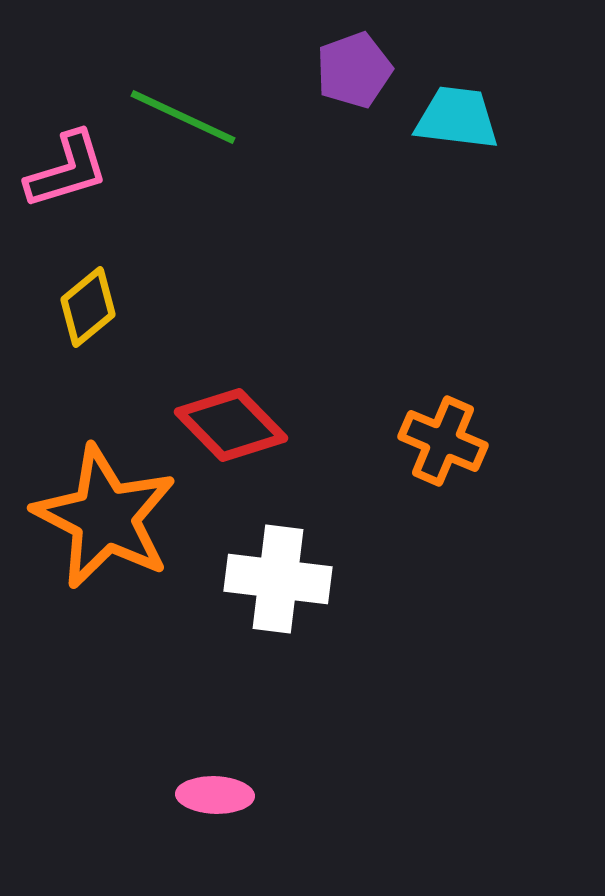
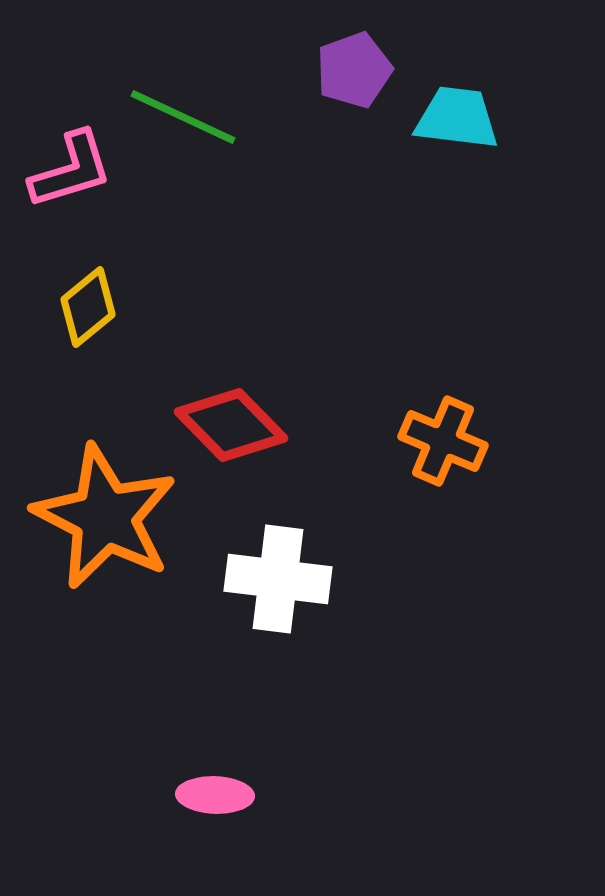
pink L-shape: moved 4 px right
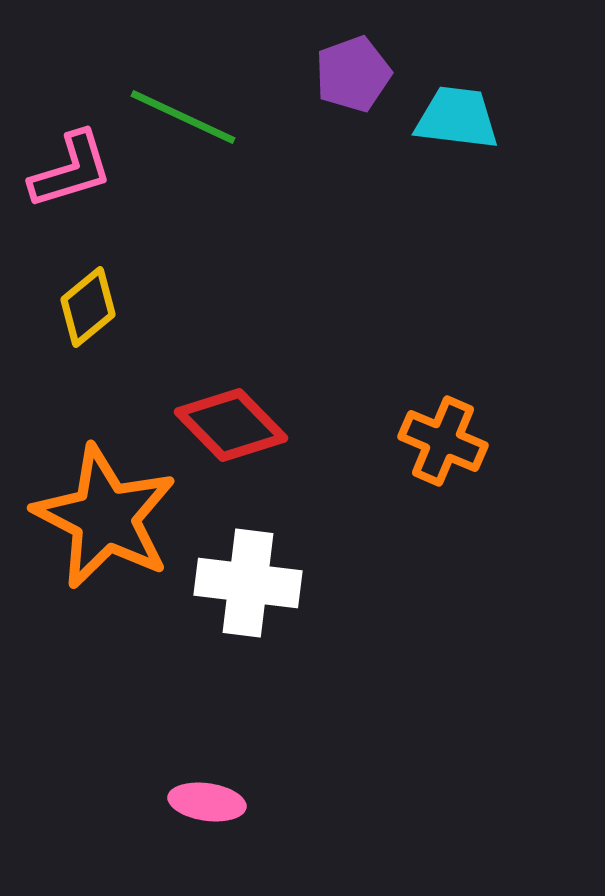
purple pentagon: moved 1 px left, 4 px down
white cross: moved 30 px left, 4 px down
pink ellipse: moved 8 px left, 7 px down; rotated 6 degrees clockwise
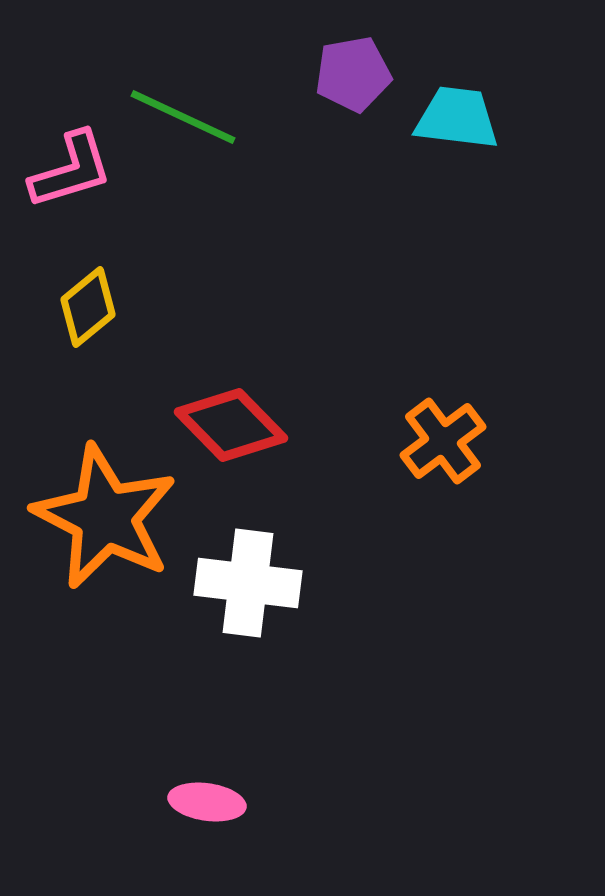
purple pentagon: rotated 10 degrees clockwise
orange cross: rotated 30 degrees clockwise
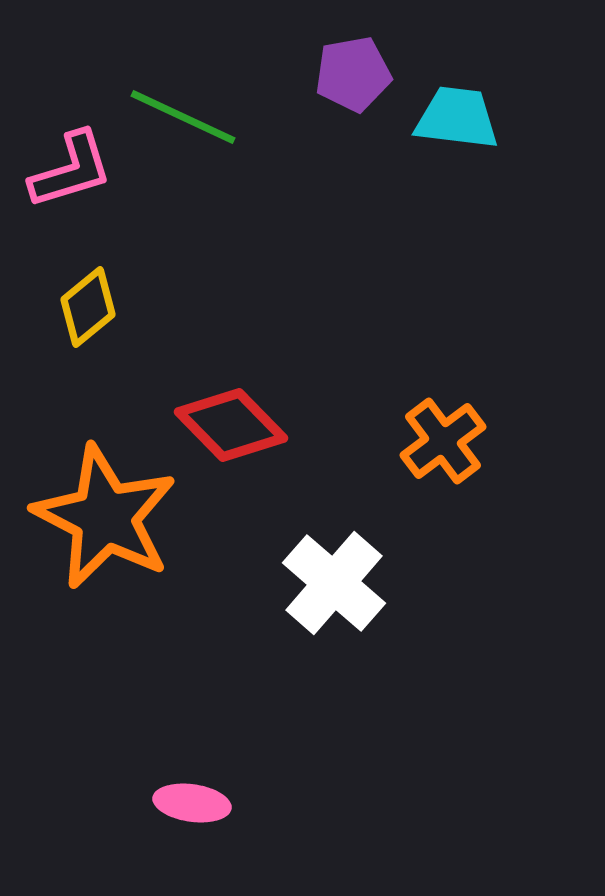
white cross: moved 86 px right; rotated 34 degrees clockwise
pink ellipse: moved 15 px left, 1 px down
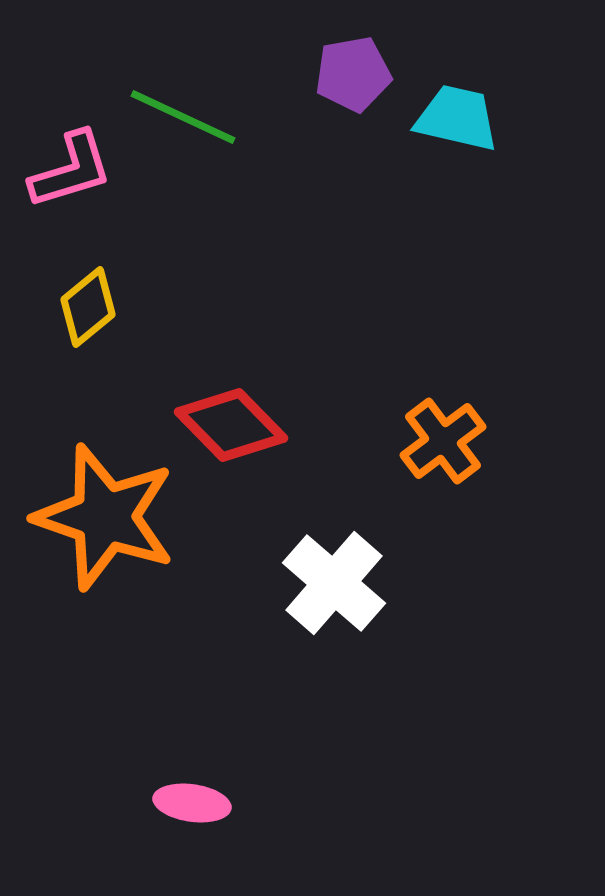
cyan trapezoid: rotated 6 degrees clockwise
orange star: rotated 8 degrees counterclockwise
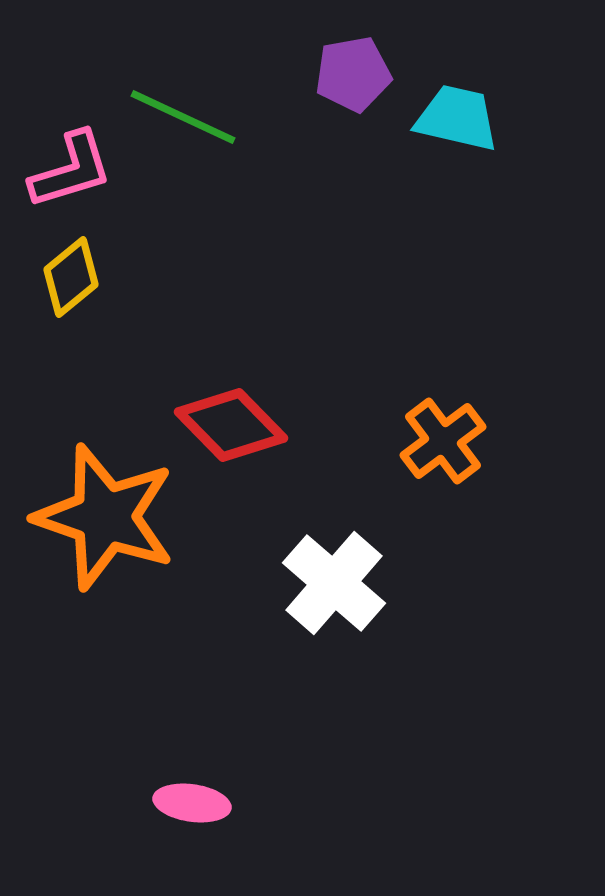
yellow diamond: moved 17 px left, 30 px up
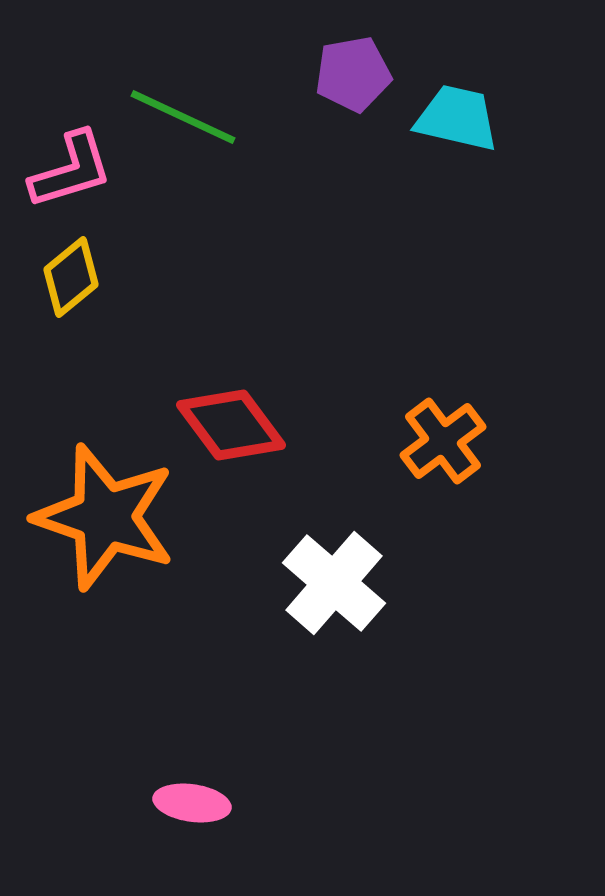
red diamond: rotated 8 degrees clockwise
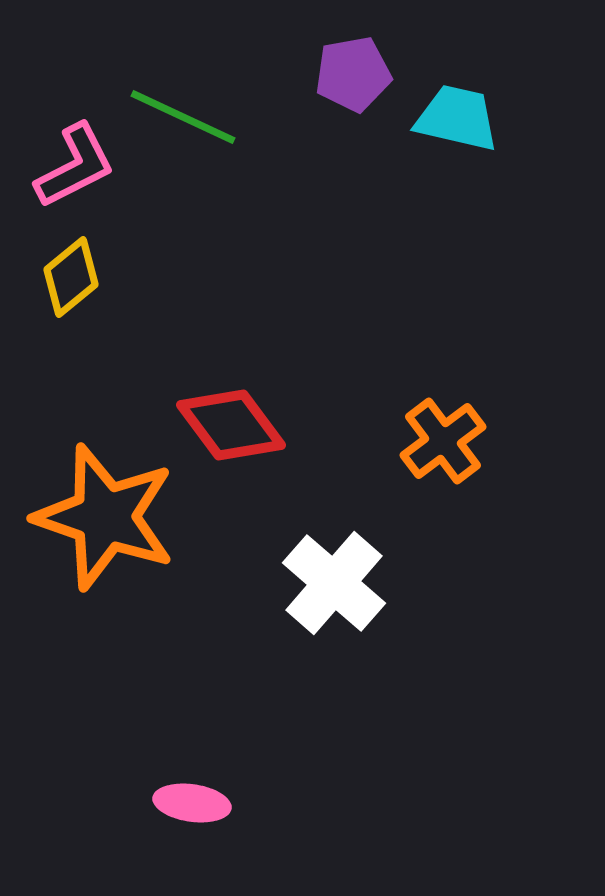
pink L-shape: moved 4 px right, 4 px up; rotated 10 degrees counterclockwise
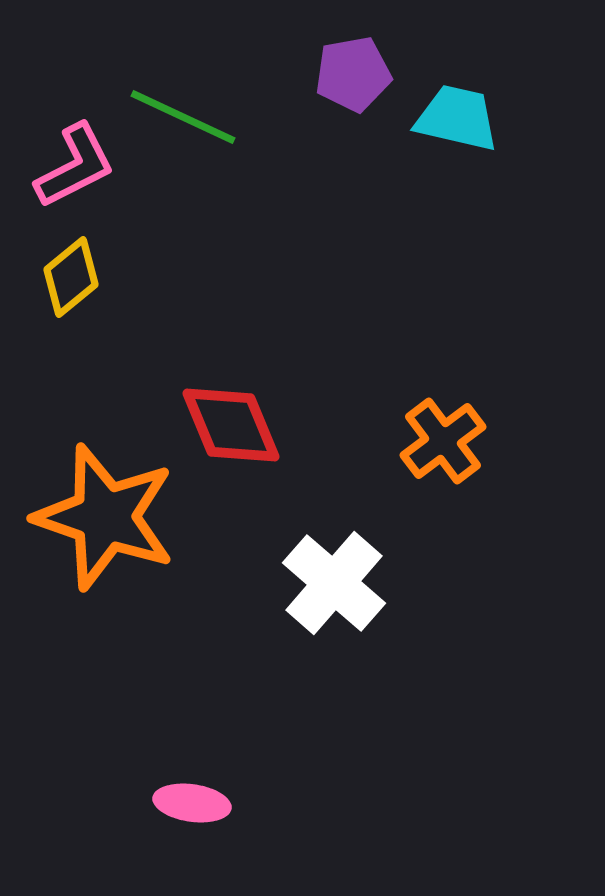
red diamond: rotated 14 degrees clockwise
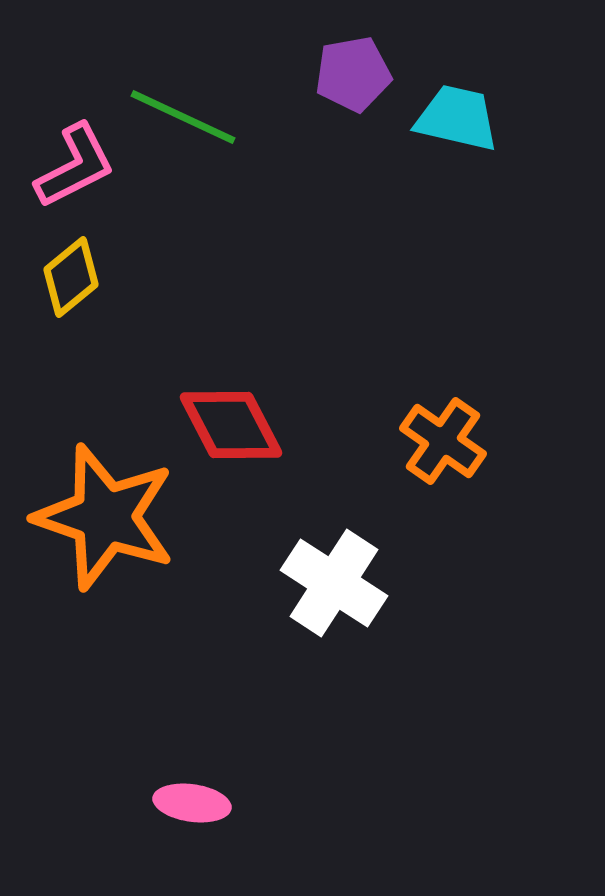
red diamond: rotated 5 degrees counterclockwise
orange cross: rotated 18 degrees counterclockwise
white cross: rotated 8 degrees counterclockwise
